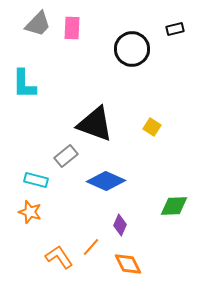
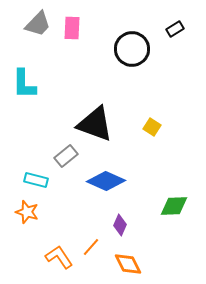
black rectangle: rotated 18 degrees counterclockwise
orange star: moved 3 px left
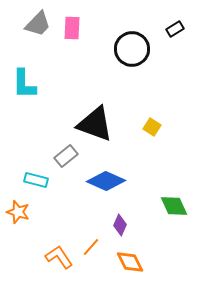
green diamond: rotated 68 degrees clockwise
orange star: moved 9 px left
orange diamond: moved 2 px right, 2 px up
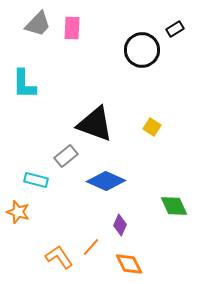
black circle: moved 10 px right, 1 px down
orange diamond: moved 1 px left, 2 px down
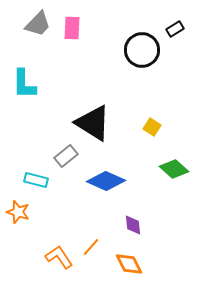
black triangle: moved 2 px left, 1 px up; rotated 12 degrees clockwise
green diamond: moved 37 px up; rotated 24 degrees counterclockwise
purple diamond: moved 13 px right; rotated 30 degrees counterclockwise
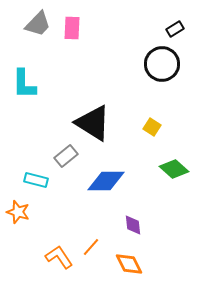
black circle: moved 20 px right, 14 px down
blue diamond: rotated 24 degrees counterclockwise
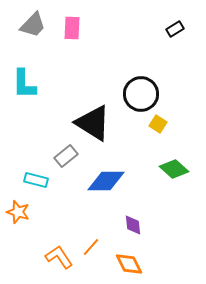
gray trapezoid: moved 5 px left, 1 px down
black circle: moved 21 px left, 30 px down
yellow square: moved 6 px right, 3 px up
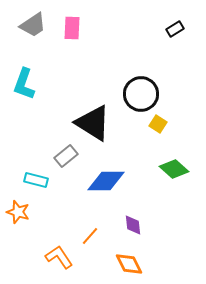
gray trapezoid: rotated 12 degrees clockwise
cyan L-shape: rotated 20 degrees clockwise
orange line: moved 1 px left, 11 px up
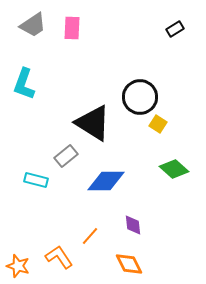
black circle: moved 1 px left, 3 px down
orange star: moved 54 px down
